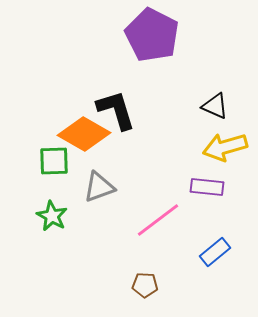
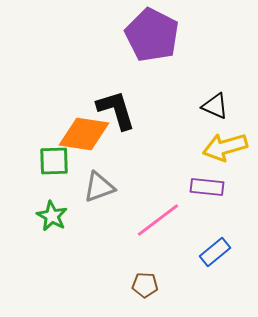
orange diamond: rotated 21 degrees counterclockwise
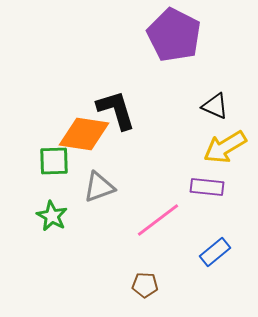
purple pentagon: moved 22 px right
yellow arrow: rotated 15 degrees counterclockwise
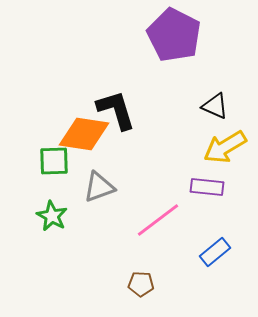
brown pentagon: moved 4 px left, 1 px up
